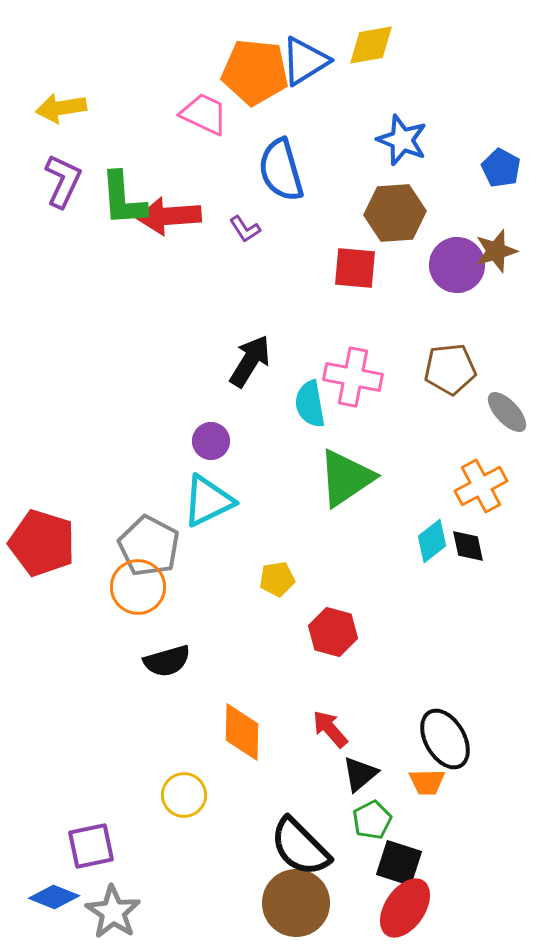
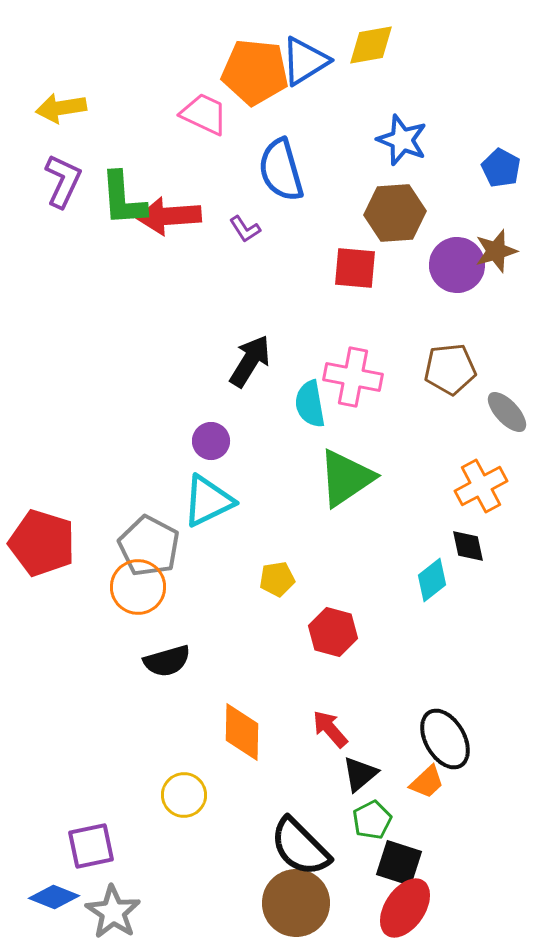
cyan diamond at (432, 541): moved 39 px down
orange trapezoid at (427, 782): rotated 42 degrees counterclockwise
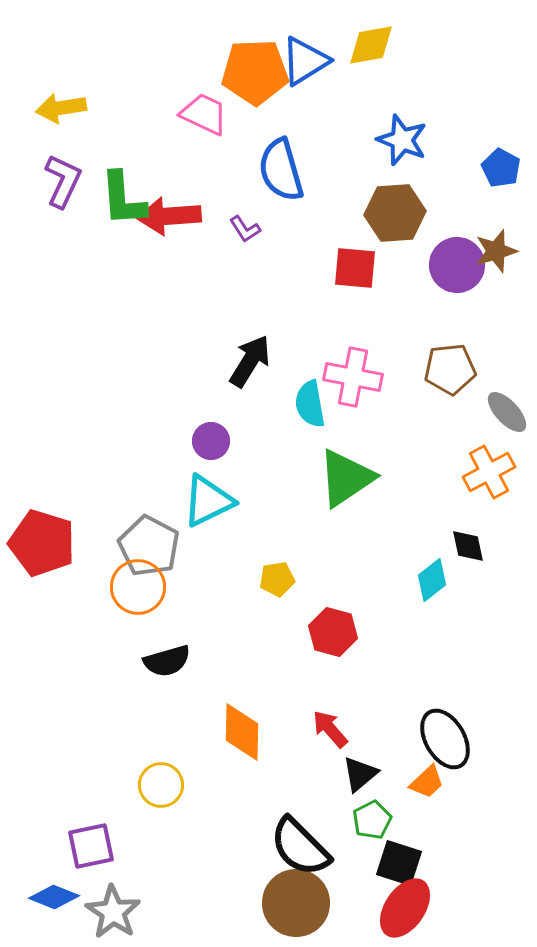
orange pentagon at (255, 72): rotated 8 degrees counterclockwise
orange cross at (481, 486): moved 8 px right, 14 px up
yellow circle at (184, 795): moved 23 px left, 10 px up
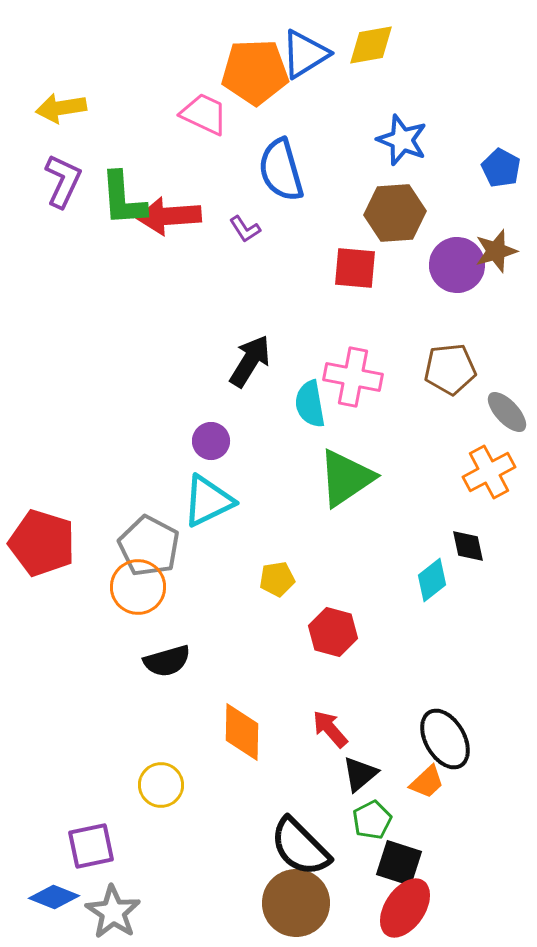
blue triangle at (305, 61): moved 7 px up
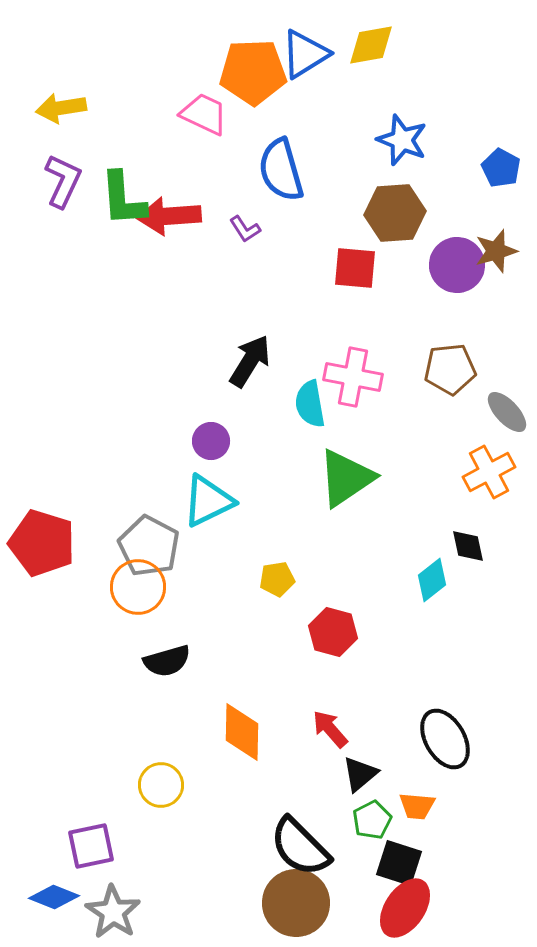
orange pentagon at (255, 72): moved 2 px left
orange trapezoid at (427, 782): moved 10 px left, 24 px down; rotated 48 degrees clockwise
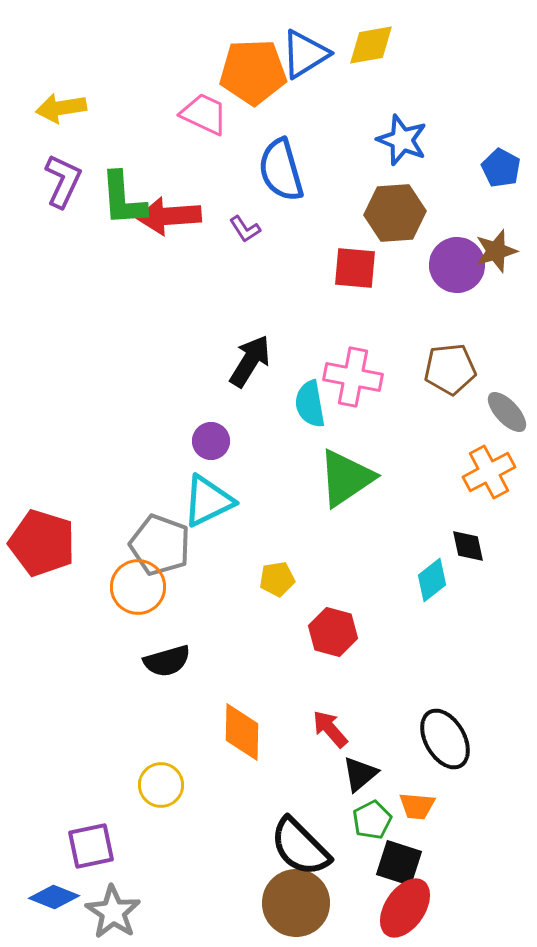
gray pentagon at (149, 546): moved 11 px right, 1 px up; rotated 8 degrees counterclockwise
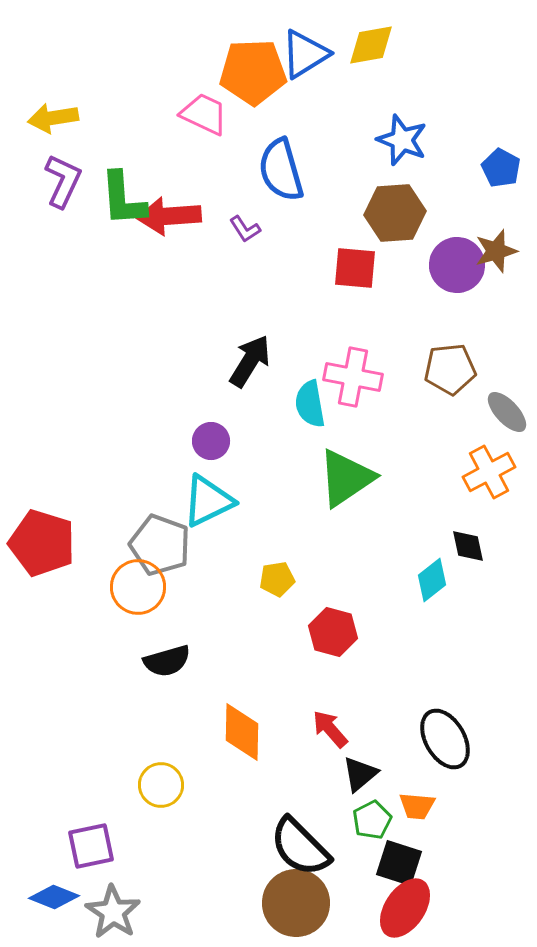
yellow arrow at (61, 108): moved 8 px left, 10 px down
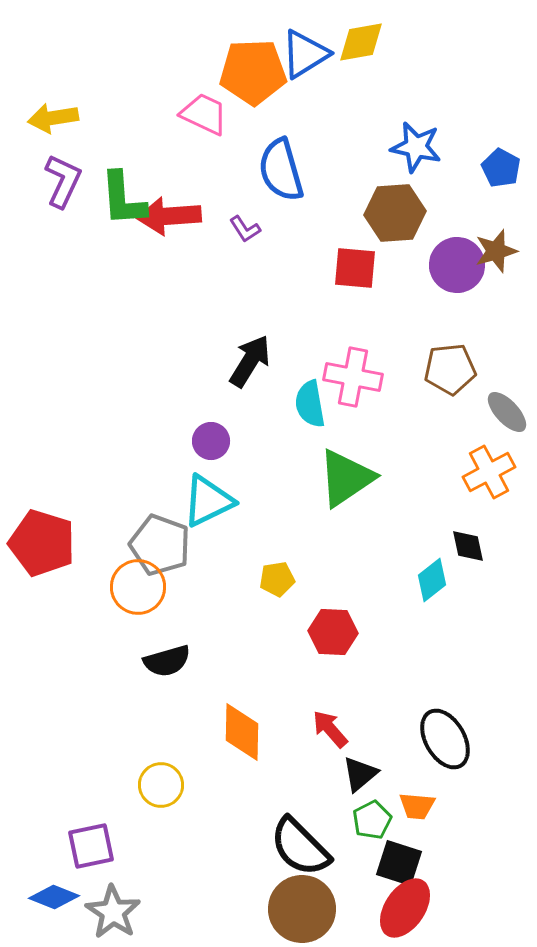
yellow diamond at (371, 45): moved 10 px left, 3 px up
blue star at (402, 140): moved 14 px right, 7 px down; rotated 9 degrees counterclockwise
red hexagon at (333, 632): rotated 12 degrees counterclockwise
brown circle at (296, 903): moved 6 px right, 6 px down
